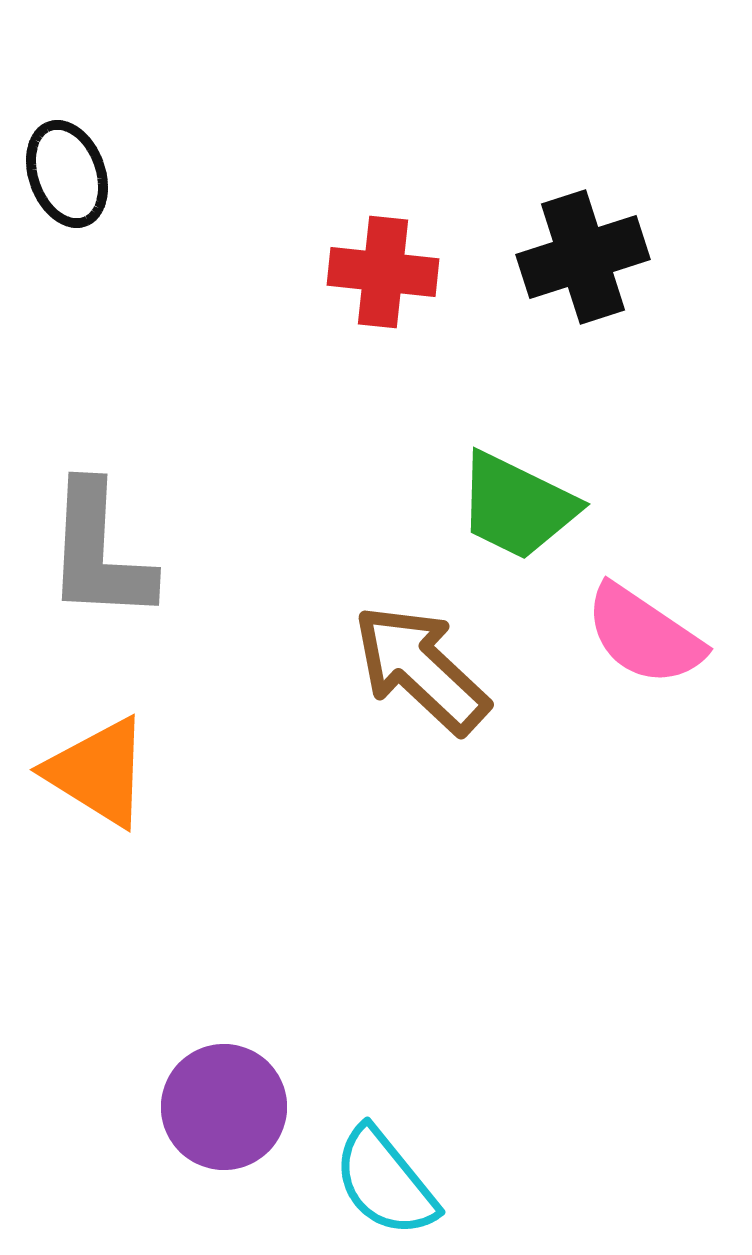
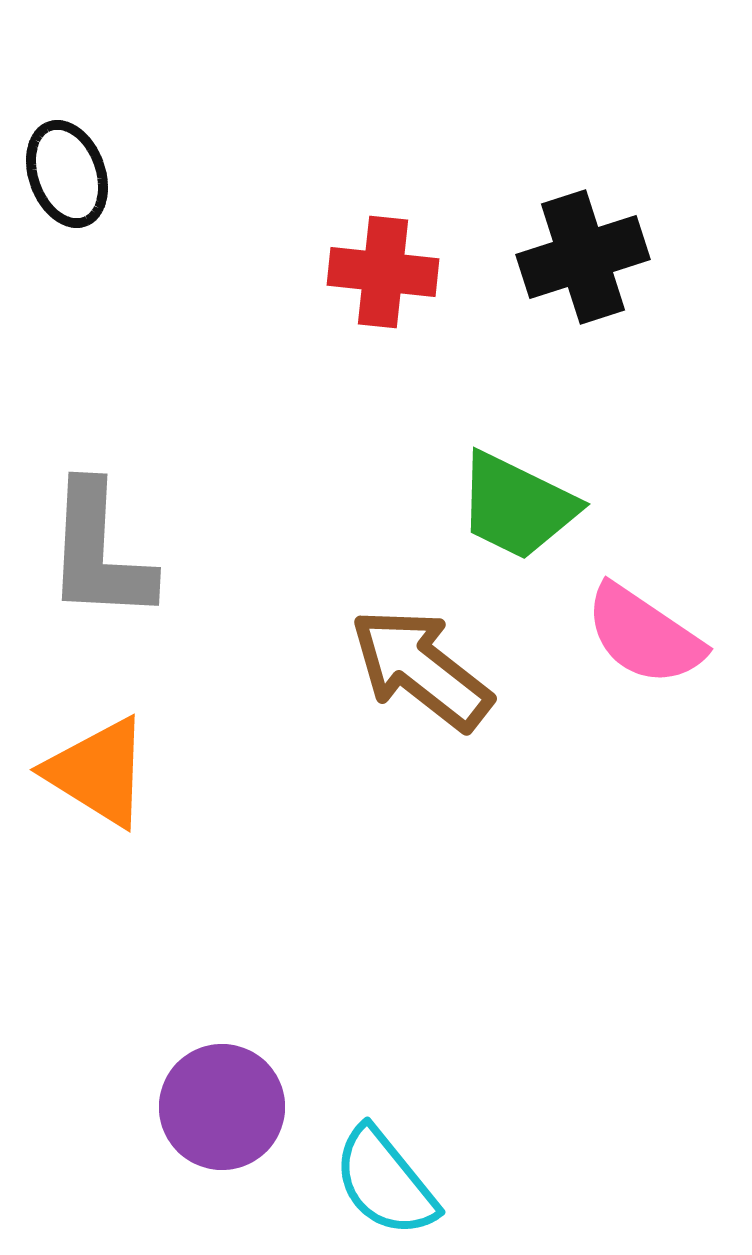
brown arrow: rotated 5 degrees counterclockwise
purple circle: moved 2 px left
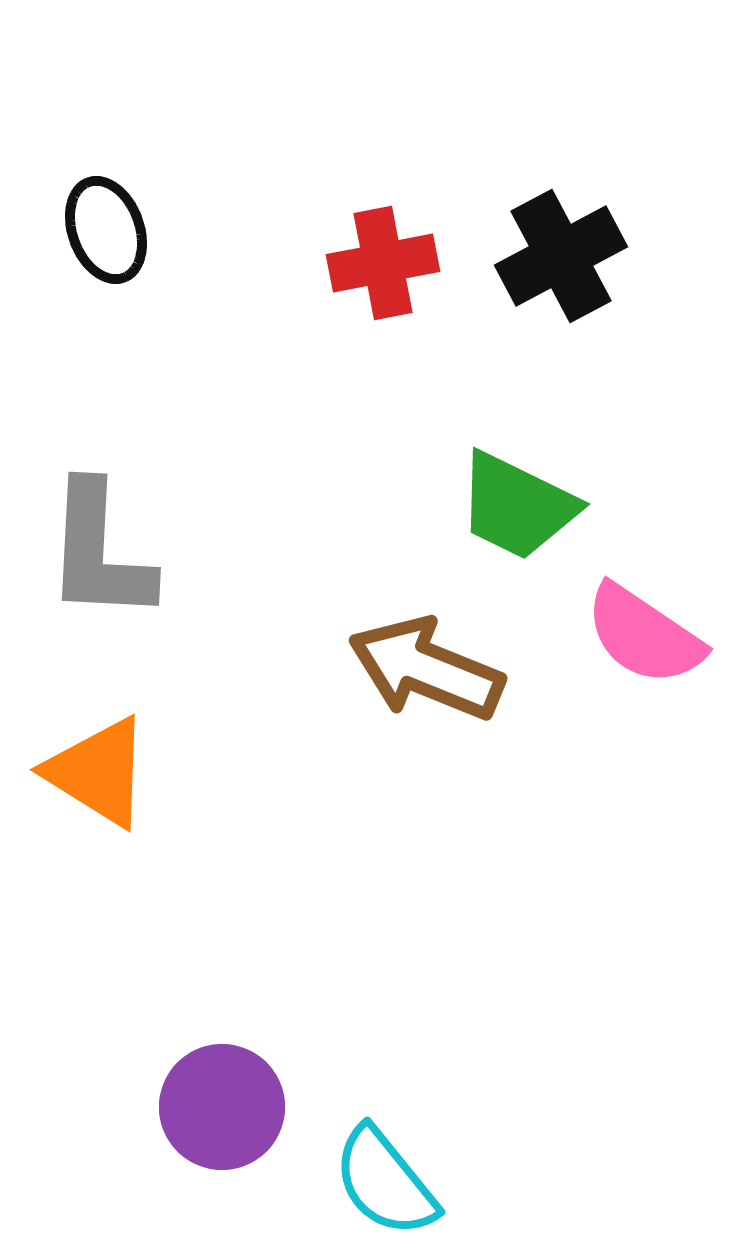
black ellipse: moved 39 px right, 56 px down
black cross: moved 22 px left, 1 px up; rotated 10 degrees counterclockwise
red cross: moved 9 px up; rotated 17 degrees counterclockwise
brown arrow: moved 5 px right; rotated 16 degrees counterclockwise
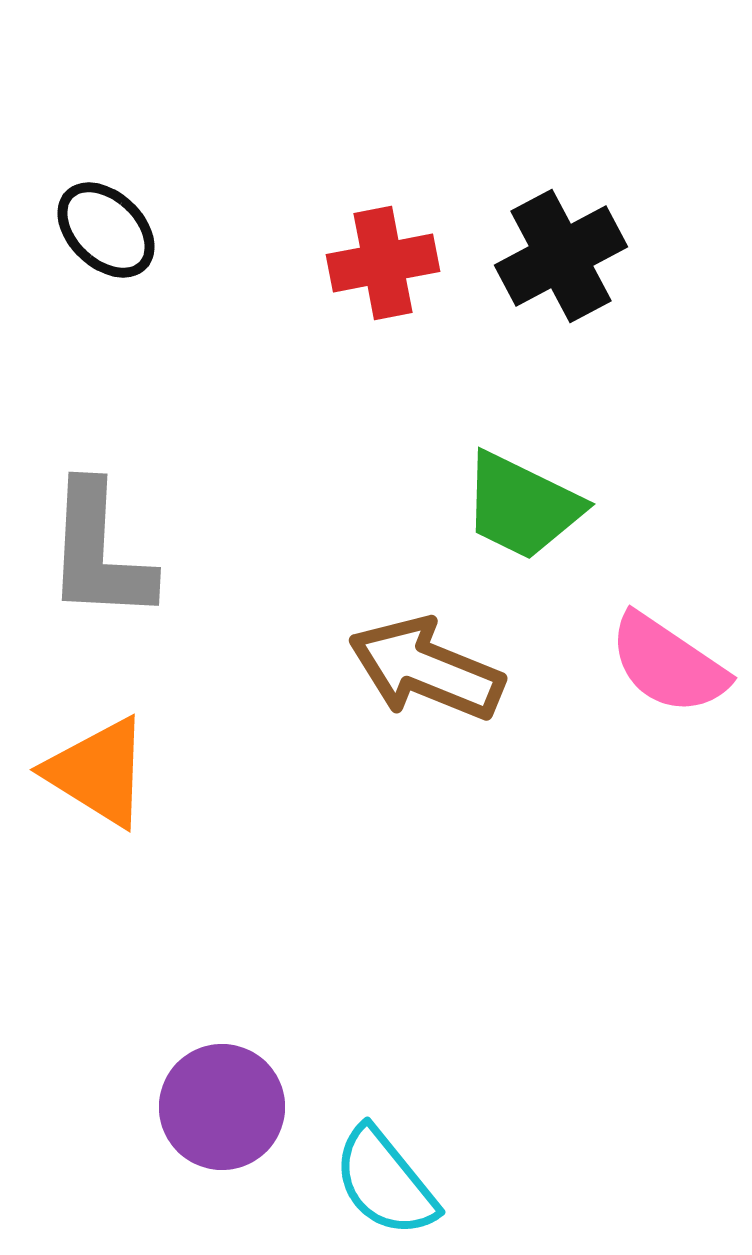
black ellipse: rotated 26 degrees counterclockwise
green trapezoid: moved 5 px right
pink semicircle: moved 24 px right, 29 px down
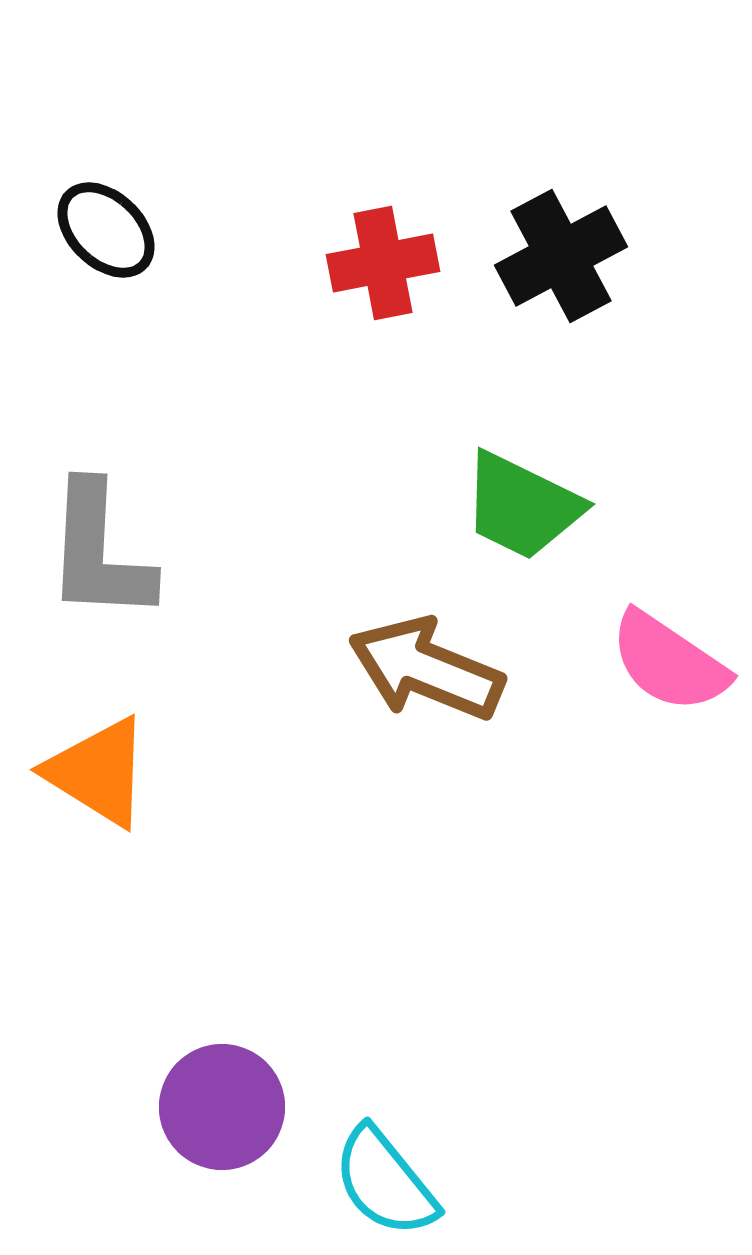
pink semicircle: moved 1 px right, 2 px up
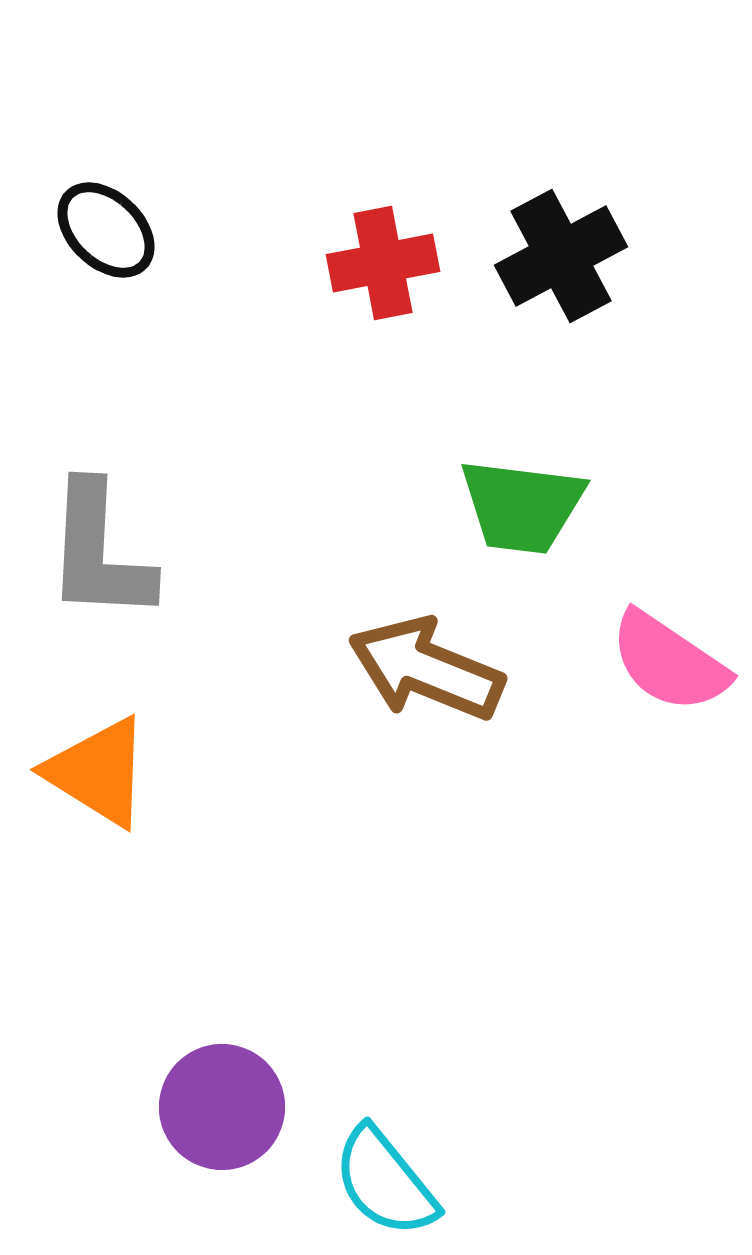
green trapezoid: rotated 19 degrees counterclockwise
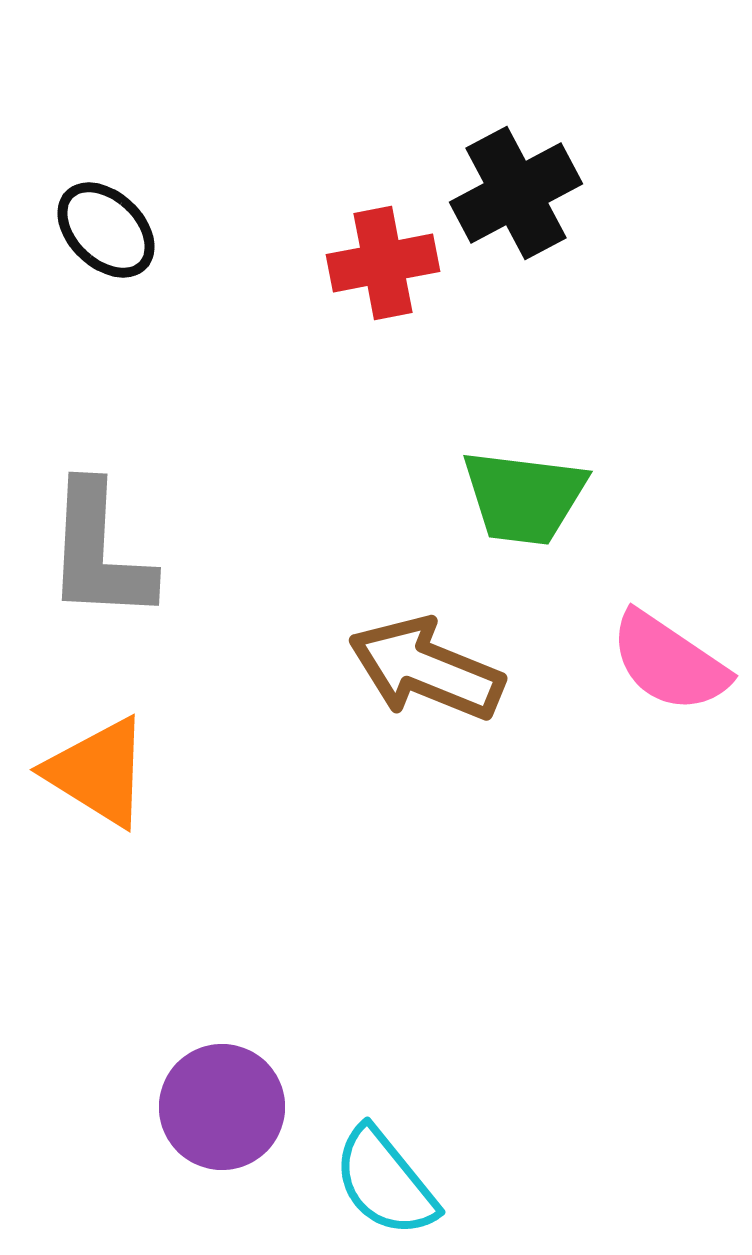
black cross: moved 45 px left, 63 px up
green trapezoid: moved 2 px right, 9 px up
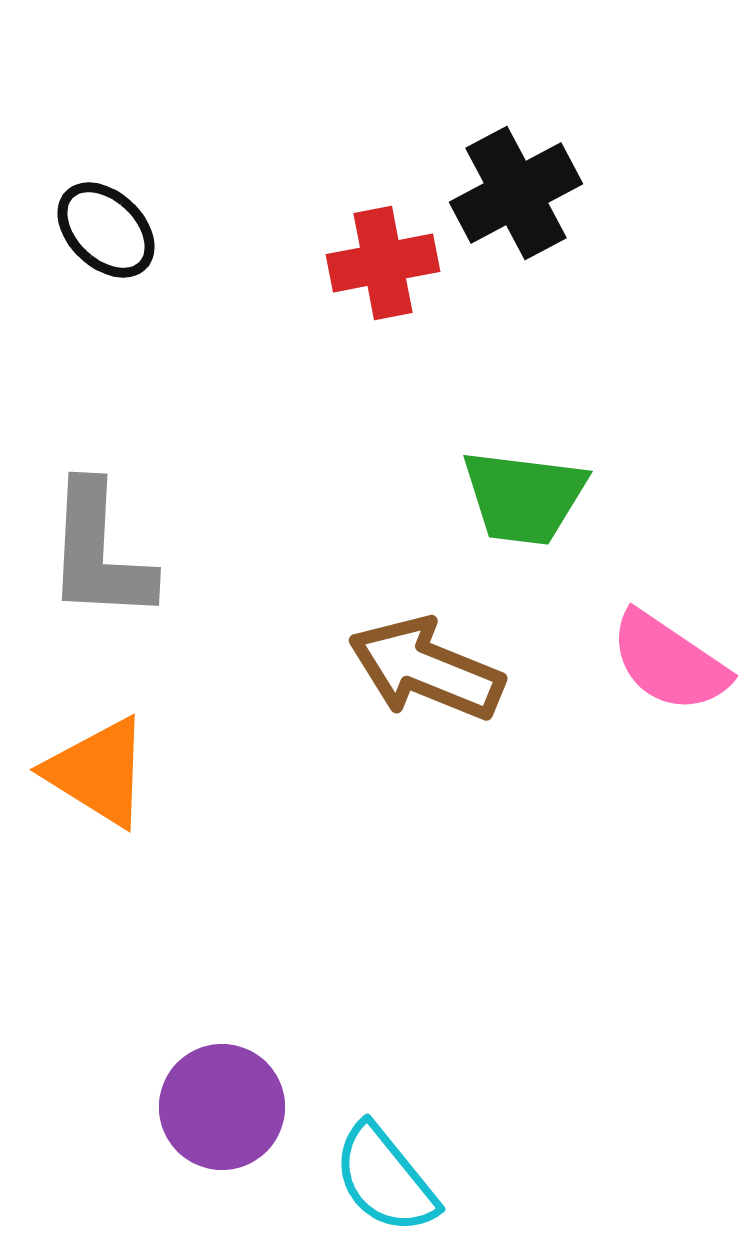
cyan semicircle: moved 3 px up
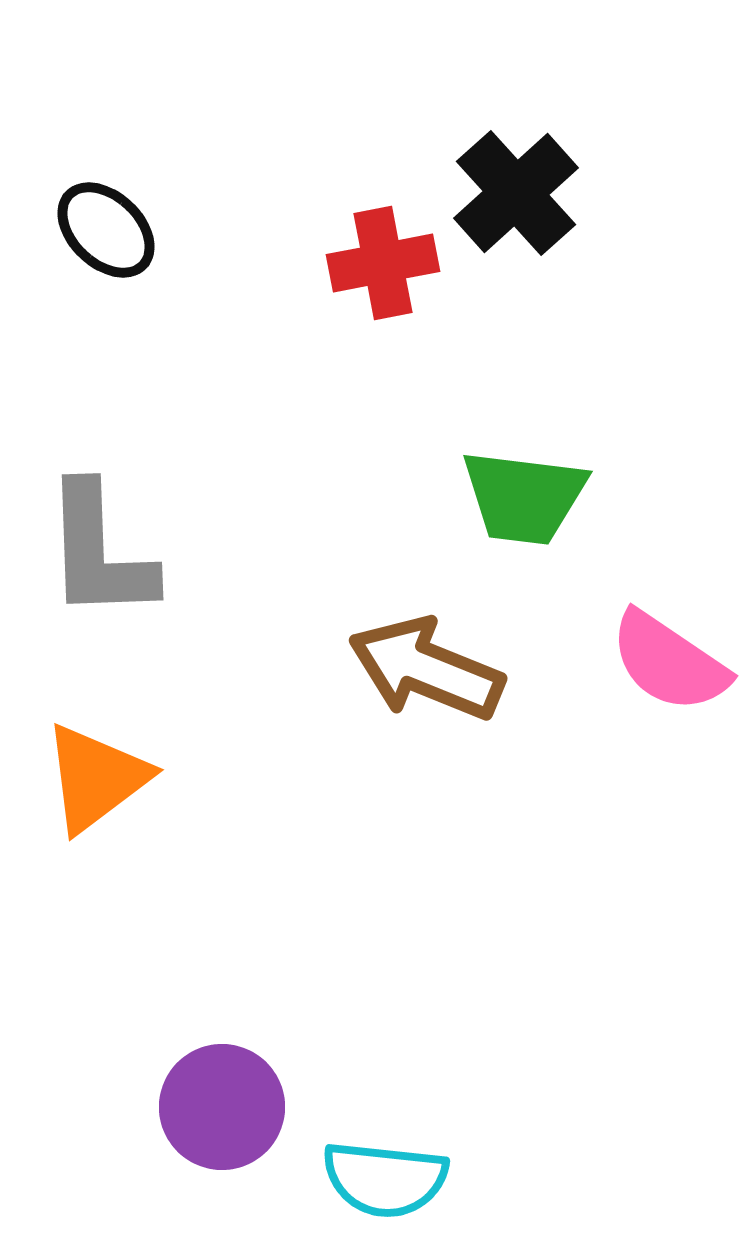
black cross: rotated 14 degrees counterclockwise
gray L-shape: rotated 5 degrees counterclockwise
orange triangle: moved 2 px left, 6 px down; rotated 51 degrees clockwise
cyan semicircle: rotated 45 degrees counterclockwise
